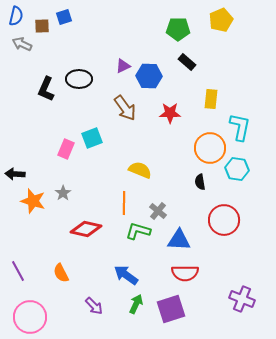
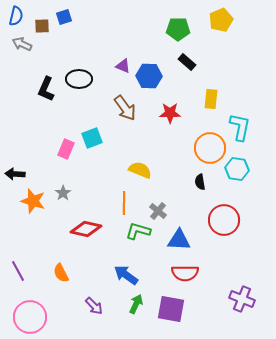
purple triangle: rotated 49 degrees clockwise
purple square: rotated 28 degrees clockwise
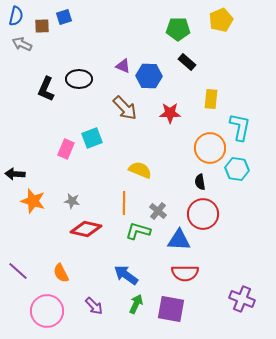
brown arrow: rotated 8 degrees counterclockwise
gray star: moved 9 px right, 8 px down; rotated 28 degrees counterclockwise
red circle: moved 21 px left, 6 px up
purple line: rotated 20 degrees counterclockwise
pink circle: moved 17 px right, 6 px up
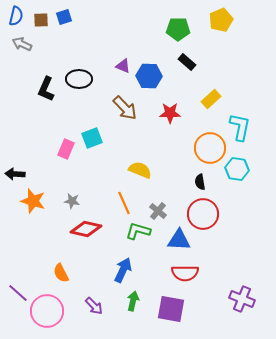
brown square: moved 1 px left, 6 px up
yellow rectangle: rotated 42 degrees clockwise
orange line: rotated 25 degrees counterclockwise
purple line: moved 22 px down
blue arrow: moved 3 px left, 5 px up; rotated 80 degrees clockwise
green arrow: moved 3 px left, 3 px up; rotated 12 degrees counterclockwise
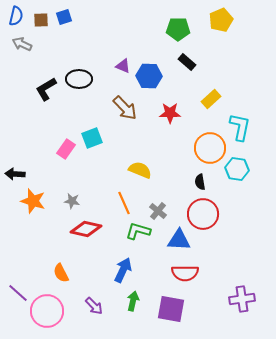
black L-shape: rotated 35 degrees clockwise
pink rectangle: rotated 12 degrees clockwise
purple cross: rotated 30 degrees counterclockwise
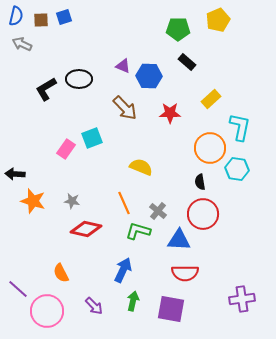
yellow pentagon: moved 3 px left
yellow semicircle: moved 1 px right, 3 px up
purple line: moved 4 px up
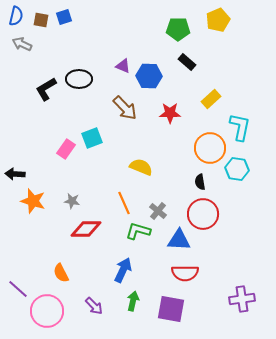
brown square: rotated 14 degrees clockwise
red diamond: rotated 12 degrees counterclockwise
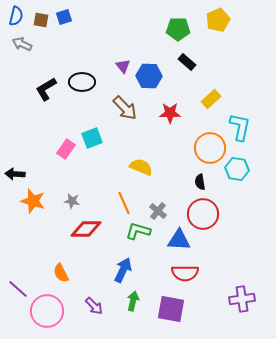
purple triangle: rotated 28 degrees clockwise
black ellipse: moved 3 px right, 3 px down
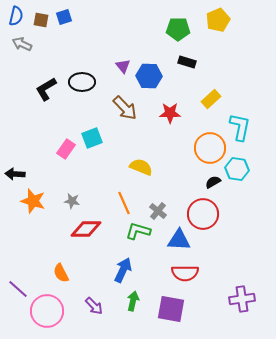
black rectangle: rotated 24 degrees counterclockwise
black semicircle: moved 13 px right; rotated 70 degrees clockwise
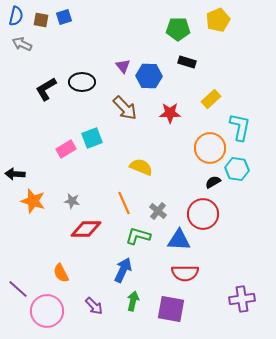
pink rectangle: rotated 24 degrees clockwise
green L-shape: moved 5 px down
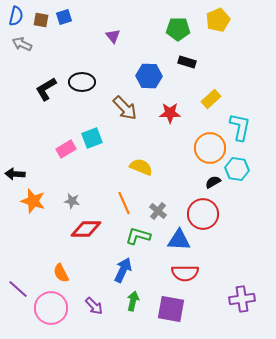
purple triangle: moved 10 px left, 30 px up
pink circle: moved 4 px right, 3 px up
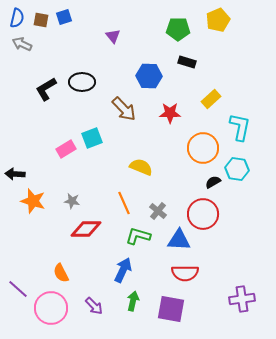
blue semicircle: moved 1 px right, 2 px down
brown arrow: moved 1 px left, 1 px down
orange circle: moved 7 px left
